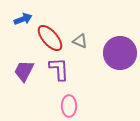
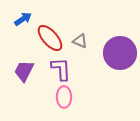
blue arrow: rotated 12 degrees counterclockwise
purple L-shape: moved 2 px right
pink ellipse: moved 5 px left, 9 px up
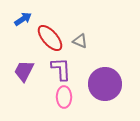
purple circle: moved 15 px left, 31 px down
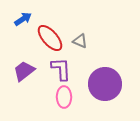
purple trapezoid: rotated 25 degrees clockwise
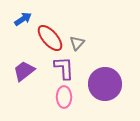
gray triangle: moved 3 px left, 2 px down; rotated 49 degrees clockwise
purple L-shape: moved 3 px right, 1 px up
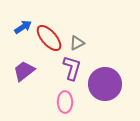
blue arrow: moved 8 px down
red ellipse: moved 1 px left
gray triangle: rotated 21 degrees clockwise
purple L-shape: moved 8 px right; rotated 20 degrees clockwise
pink ellipse: moved 1 px right, 5 px down
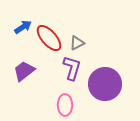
pink ellipse: moved 3 px down
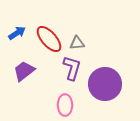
blue arrow: moved 6 px left, 6 px down
red ellipse: moved 1 px down
gray triangle: rotated 21 degrees clockwise
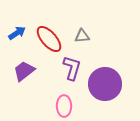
gray triangle: moved 5 px right, 7 px up
pink ellipse: moved 1 px left, 1 px down
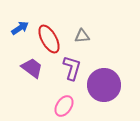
blue arrow: moved 3 px right, 5 px up
red ellipse: rotated 12 degrees clockwise
purple trapezoid: moved 8 px right, 3 px up; rotated 75 degrees clockwise
purple circle: moved 1 px left, 1 px down
pink ellipse: rotated 35 degrees clockwise
